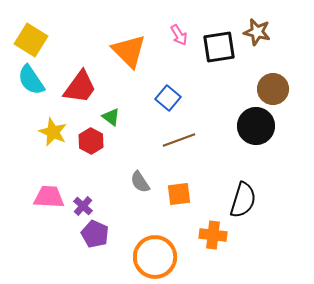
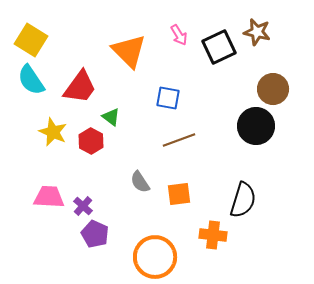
black square: rotated 16 degrees counterclockwise
blue square: rotated 30 degrees counterclockwise
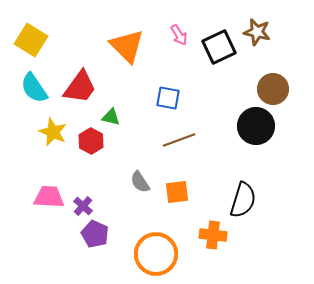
orange triangle: moved 2 px left, 5 px up
cyan semicircle: moved 3 px right, 8 px down
green triangle: rotated 24 degrees counterclockwise
orange square: moved 2 px left, 2 px up
orange circle: moved 1 px right, 3 px up
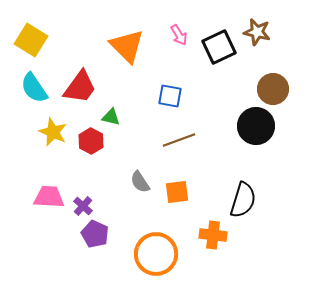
blue square: moved 2 px right, 2 px up
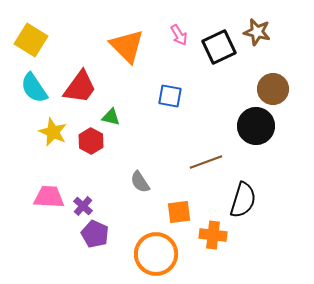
brown line: moved 27 px right, 22 px down
orange square: moved 2 px right, 20 px down
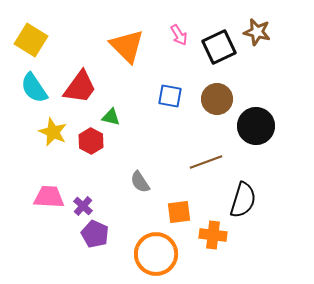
brown circle: moved 56 px left, 10 px down
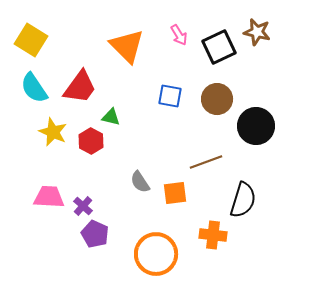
orange square: moved 4 px left, 19 px up
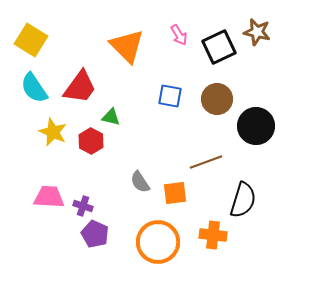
purple cross: rotated 24 degrees counterclockwise
orange circle: moved 2 px right, 12 px up
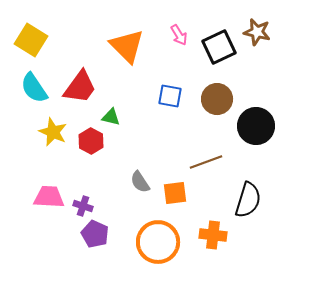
black semicircle: moved 5 px right
